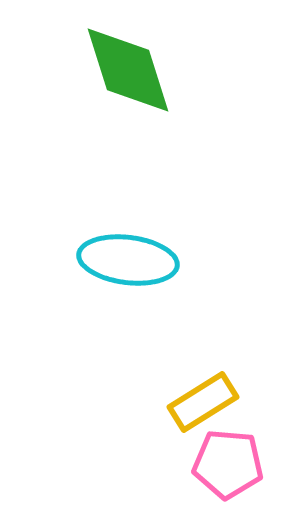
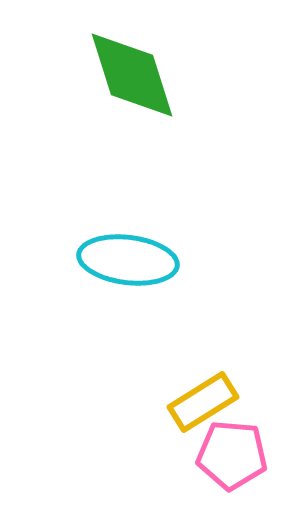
green diamond: moved 4 px right, 5 px down
pink pentagon: moved 4 px right, 9 px up
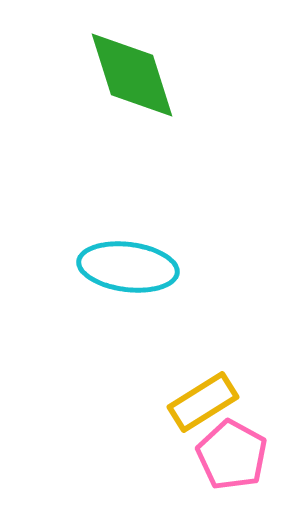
cyan ellipse: moved 7 px down
pink pentagon: rotated 24 degrees clockwise
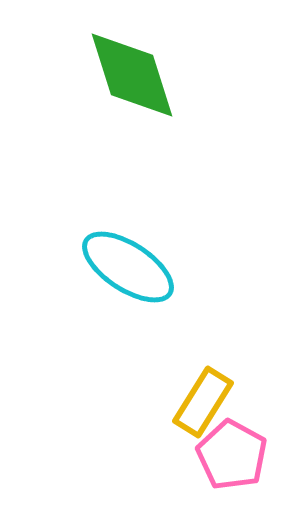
cyan ellipse: rotated 26 degrees clockwise
yellow rectangle: rotated 26 degrees counterclockwise
